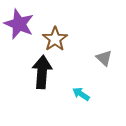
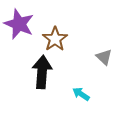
gray triangle: moved 1 px up
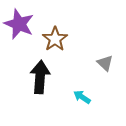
gray triangle: moved 1 px right, 6 px down
black arrow: moved 2 px left, 5 px down
cyan arrow: moved 1 px right, 3 px down
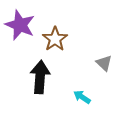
purple star: moved 1 px right, 1 px down
gray triangle: moved 1 px left
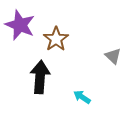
brown star: moved 1 px right
gray triangle: moved 9 px right, 7 px up
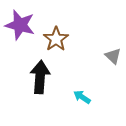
purple star: rotated 8 degrees counterclockwise
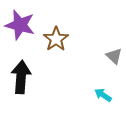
gray triangle: moved 1 px right
black arrow: moved 19 px left
cyan arrow: moved 21 px right, 2 px up
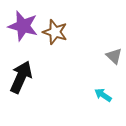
purple star: moved 3 px right, 1 px down
brown star: moved 1 px left, 7 px up; rotated 20 degrees counterclockwise
black arrow: rotated 20 degrees clockwise
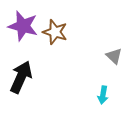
cyan arrow: rotated 114 degrees counterclockwise
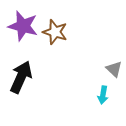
gray triangle: moved 13 px down
